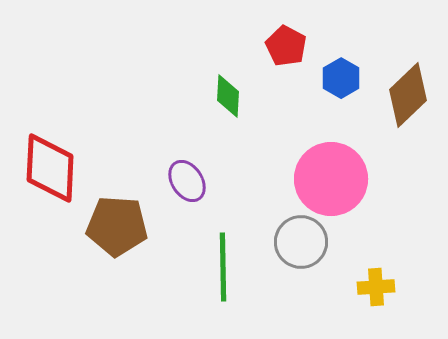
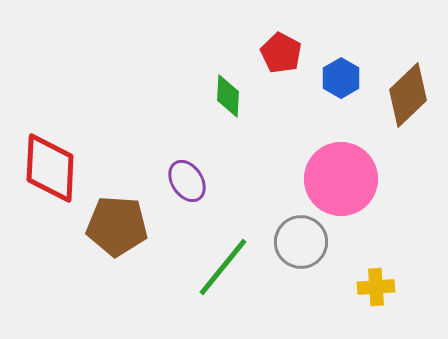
red pentagon: moved 5 px left, 7 px down
pink circle: moved 10 px right
green line: rotated 40 degrees clockwise
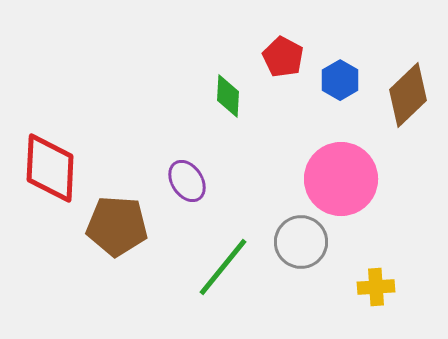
red pentagon: moved 2 px right, 4 px down
blue hexagon: moved 1 px left, 2 px down
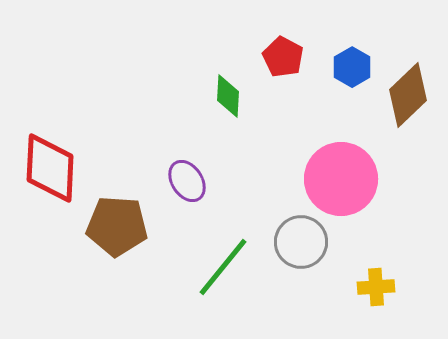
blue hexagon: moved 12 px right, 13 px up
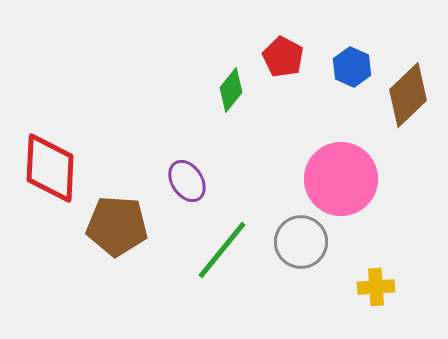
blue hexagon: rotated 6 degrees counterclockwise
green diamond: moved 3 px right, 6 px up; rotated 36 degrees clockwise
green line: moved 1 px left, 17 px up
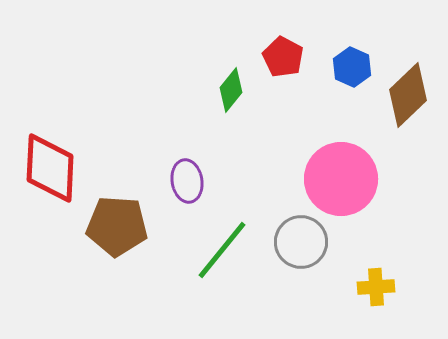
purple ellipse: rotated 24 degrees clockwise
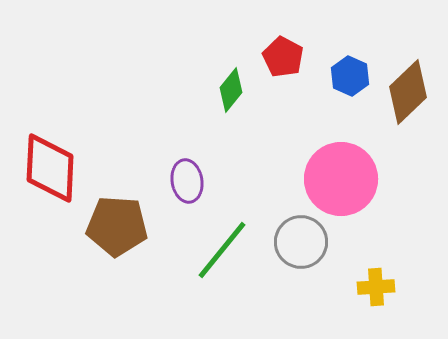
blue hexagon: moved 2 px left, 9 px down
brown diamond: moved 3 px up
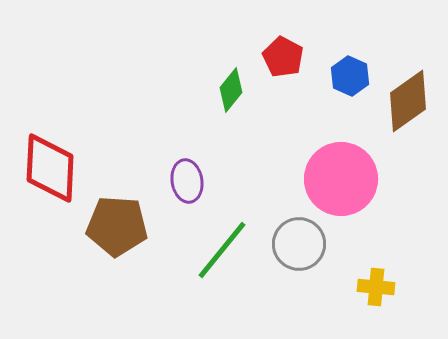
brown diamond: moved 9 px down; rotated 8 degrees clockwise
gray circle: moved 2 px left, 2 px down
yellow cross: rotated 9 degrees clockwise
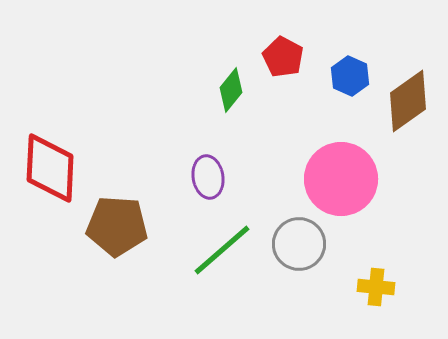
purple ellipse: moved 21 px right, 4 px up
green line: rotated 10 degrees clockwise
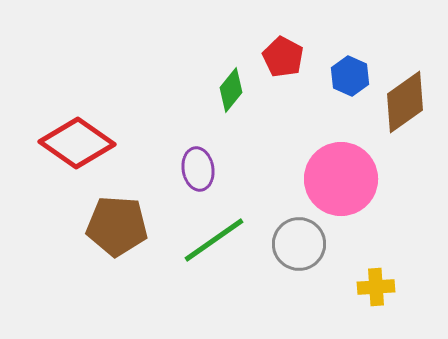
brown diamond: moved 3 px left, 1 px down
red diamond: moved 27 px right, 25 px up; rotated 58 degrees counterclockwise
purple ellipse: moved 10 px left, 8 px up
green line: moved 8 px left, 10 px up; rotated 6 degrees clockwise
yellow cross: rotated 9 degrees counterclockwise
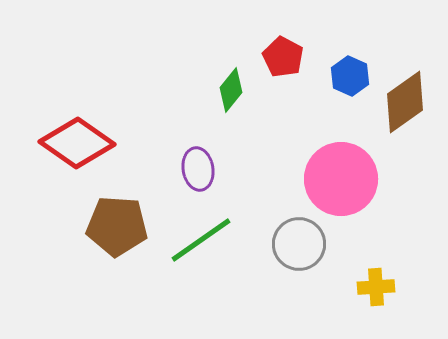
green line: moved 13 px left
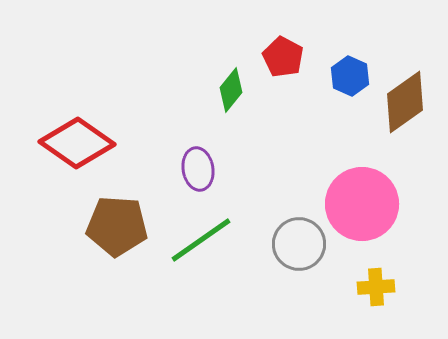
pink circle: moved 21 px right, 25 px down
